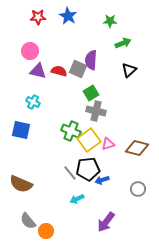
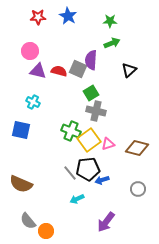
green arrow: moved 11 px left
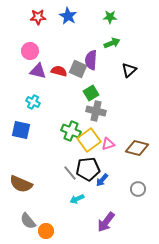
green star: moved 4 px up
blue arrow: rotated 32 degrees counterclockwise
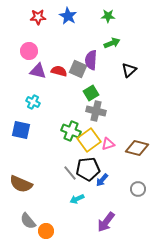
green star: moved 2 px left, 1 px up
pink circle: moved 1 px left
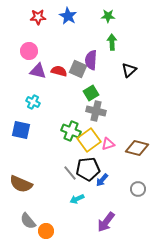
green arrow: moved 1 px up; rotated 70 degrees counterclockwise
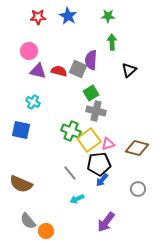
black pentagon: moved 11 px right, 5 px up
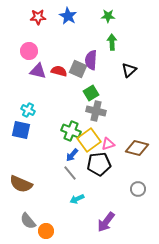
cyan cross: moved 5 px left, 8 px down
blue arrow: moved 30 px left, 25 px up
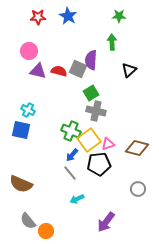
green star: moved 11 px right
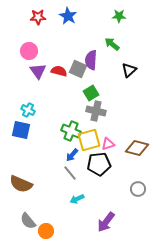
green arrow: moved 2 px down; rotated 49 degrees counterclockwise
purple triangle: rotated 42 degrees clockwise
yellow square: rotated 20 degrees clockwise
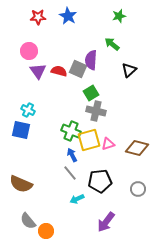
green star: rotated 16 degrees counterclockwise
blue arrow: rotated 112 degrees clockwise
black pentagon: moved 1 px right, 17 px down
